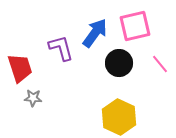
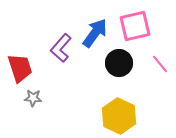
purple L-shape: rotated 124 degrees counterclockwise
yellow hexagon: moved 1 px up
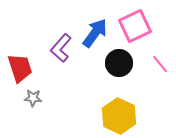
pink square: rotated 12 degrees counterclockwise
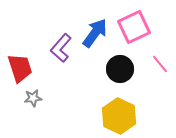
pink square: moved 1 px left, 1 px down
black circle: moved 1 px right, 6 px down
gray star: rotated 12 degrees counterclockwise
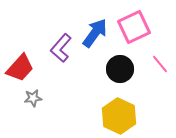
red trapezoid: rotated 60 degrees clockwise
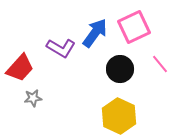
purple L-shape: rotated 100 degrees counterclockwise
